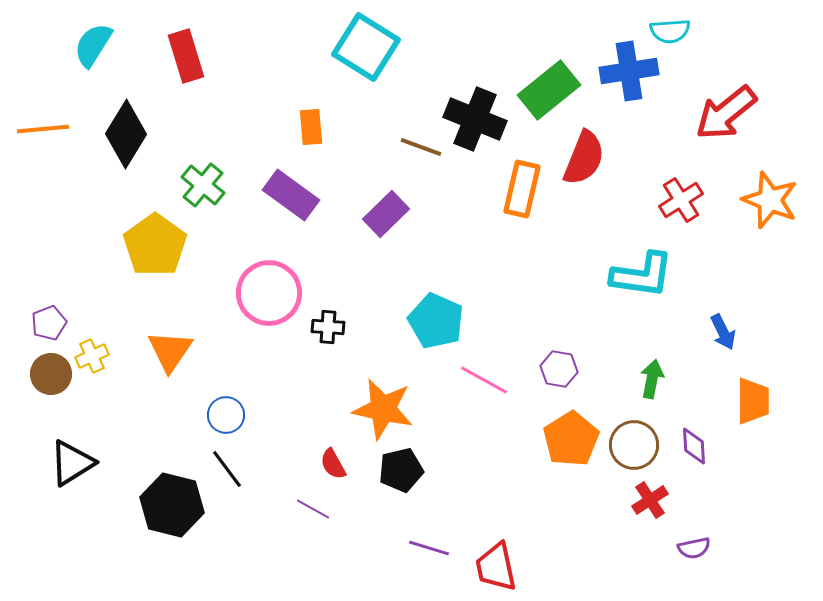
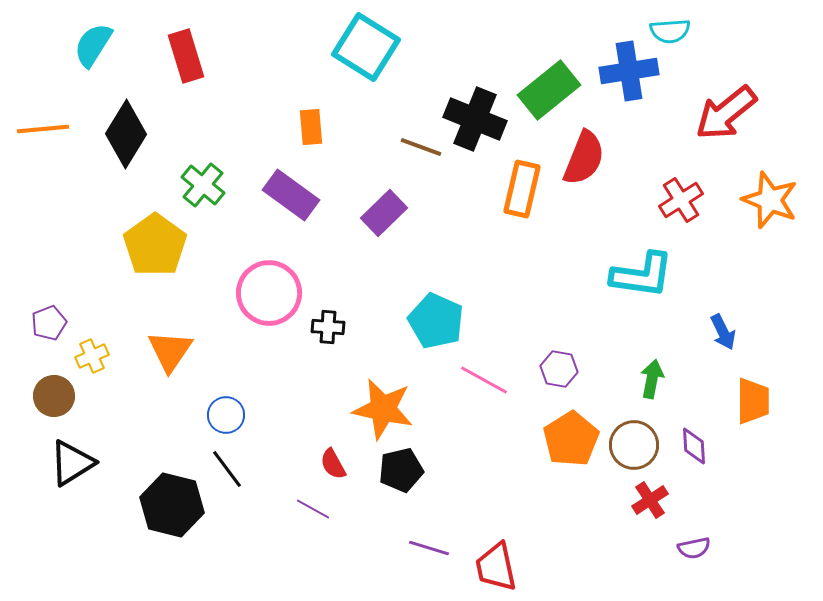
purple rectangle at (386, 214): moved 2 px left, 1 px up
brown circle at (51, 374): moved 3 px right, 22 px down
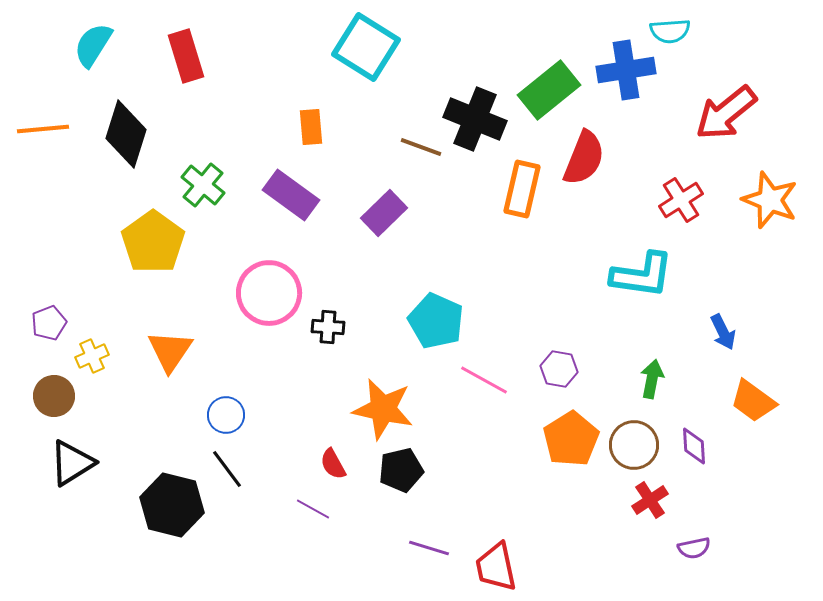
blue cross at (629, 71): moved 3 px left, 1 px up
black diamond at (126, 134): rotated 14 degrees counterclockwise
yellow pentagon at (155, 245): moved 2 px left, 3 px up
orange trapezoid at (753, 401): rotated 126 degrees clockwise
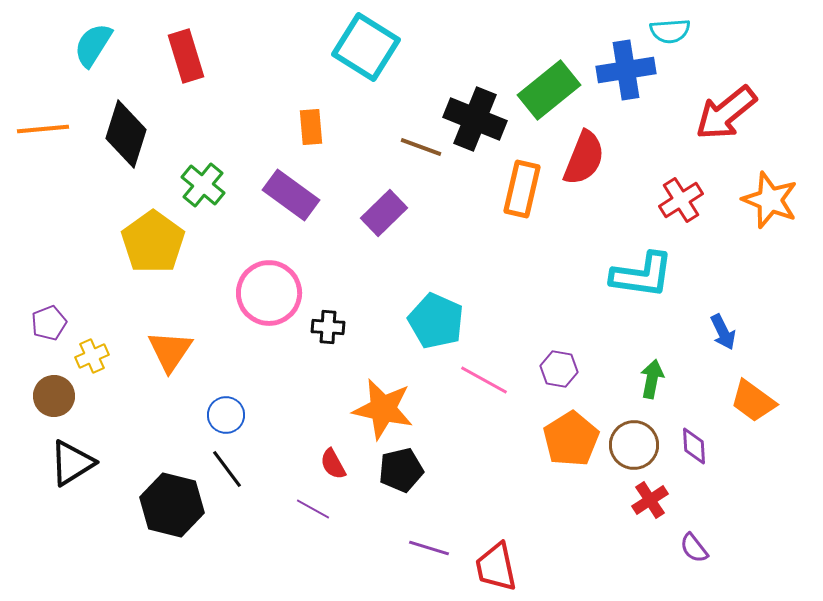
purple semicircle at (694, 548): rotated 64 degrees clockwise
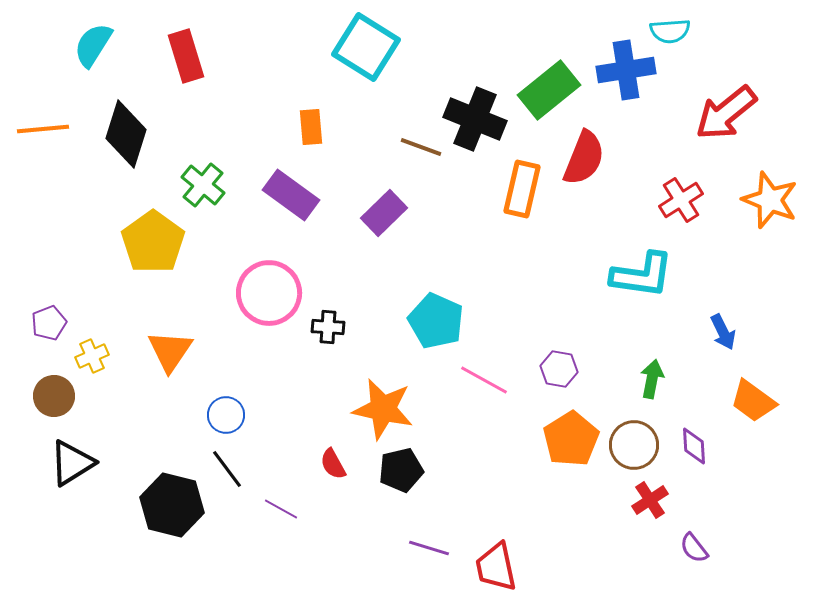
purple line at (313, 509): moved 32 px left
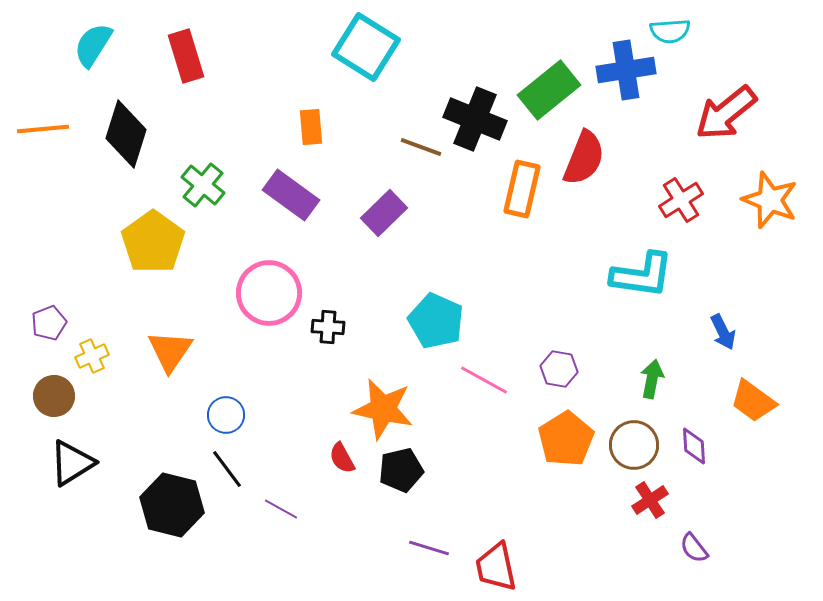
orange pentagon at (571, 439): moved 5 px left
red semicircle at (333, 464): moved 9 px right, 6 px up
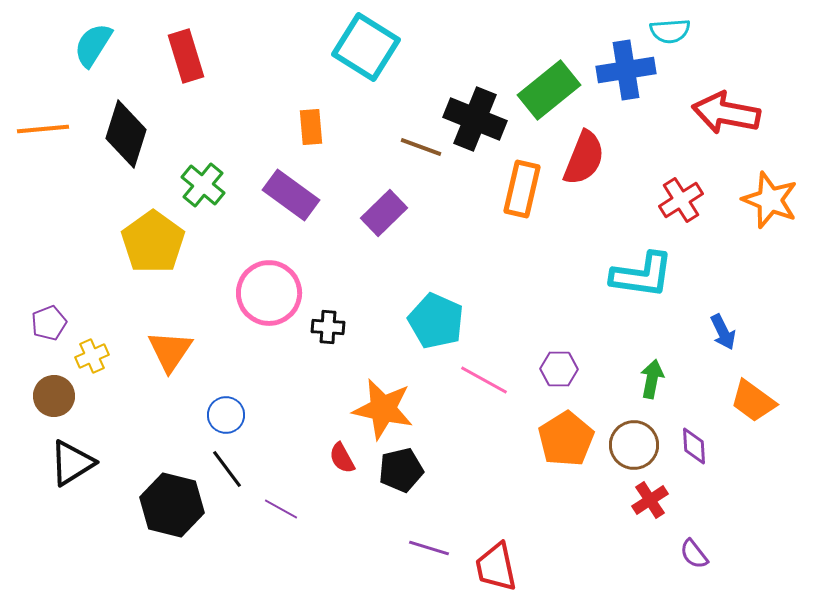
red arrow at (726, 113): rotated 50 degrees clockwise
purple hexagon at (559, 369): rotated 9 degrees counterclockwise
purple semicircle at (694, 548): moved 6 px down
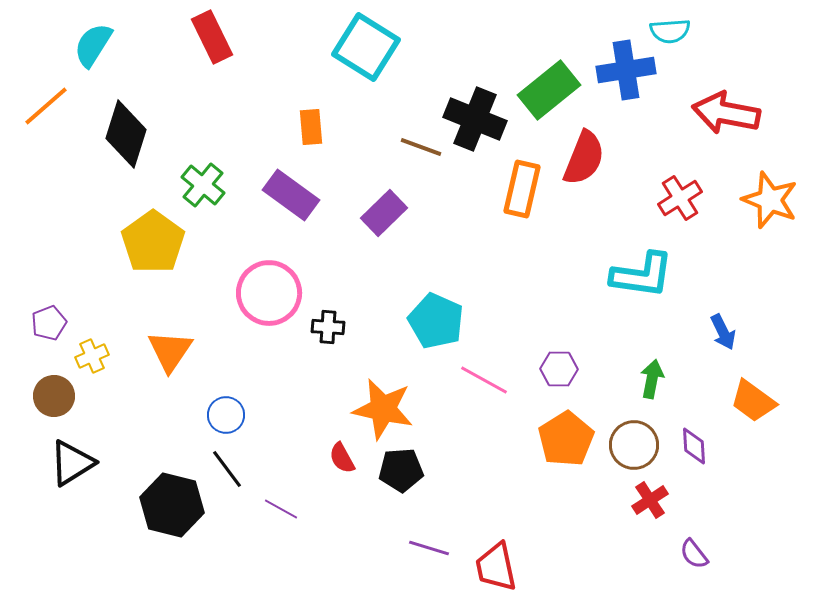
red rectangle at (186, 56): moved 26 px right, 19 px up; rotated 9 degrees counterclockwise
orange line at (43, 129): moved 3 px right, 23 px up; rotated 36 degrees counterclockwise
red cross at (681, 200): moved 1 px left, 2 px up
black pentagon at (401, 470): rotated 9 degrees clockwise
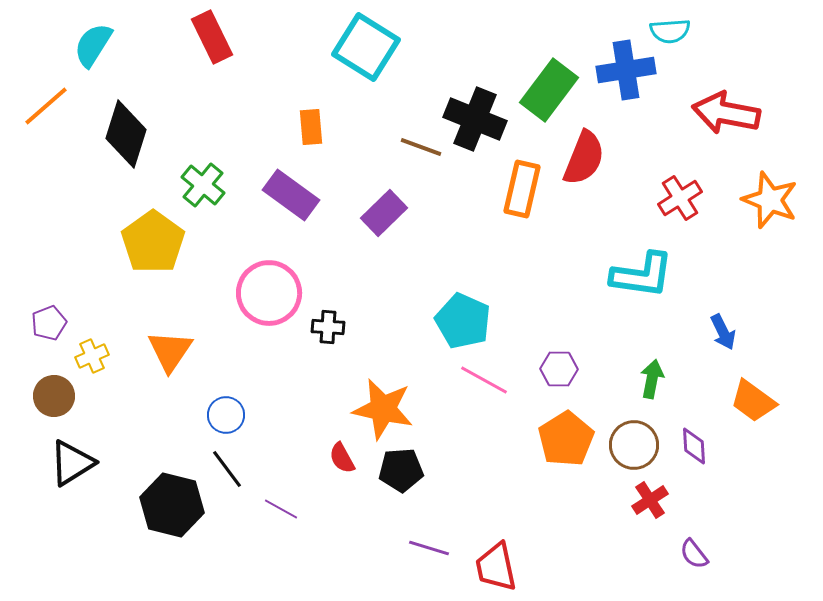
green rectangle at (549, 90): rotated 14 degrees counterclockwise
cyan pentagon at (436, 321): moved 27 px right
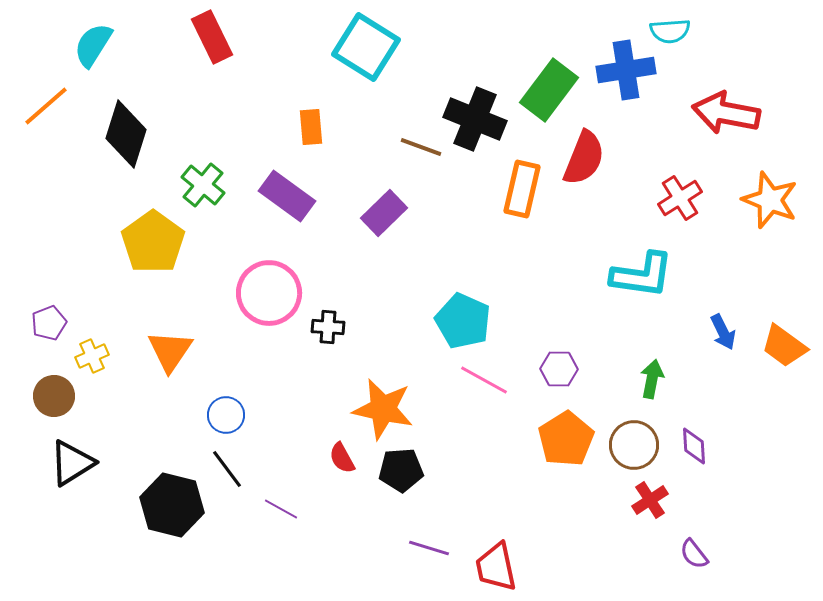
purple rectangle at (291, 195): moved 4 px left, 1 px down
orange trapezoid at (753, 401): moved 31 px right, 55 px up
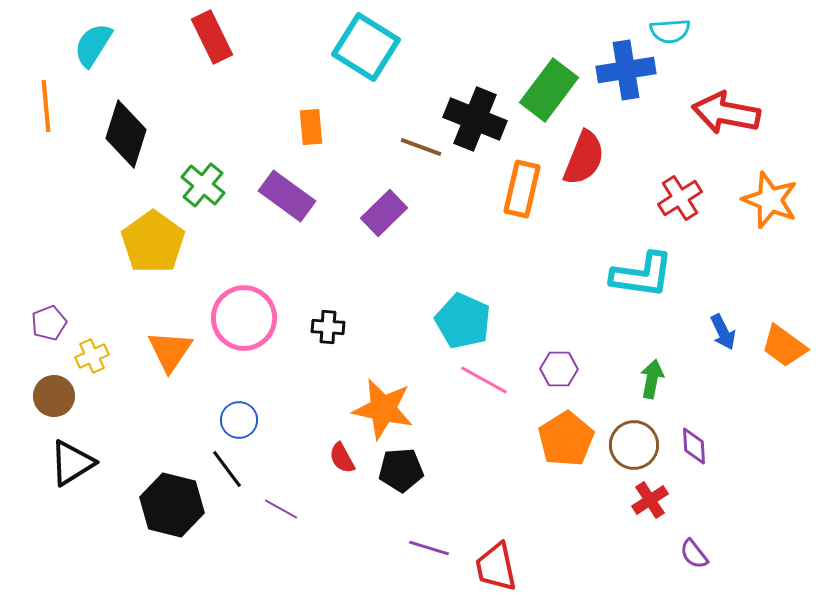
orange line at (46, 106): rotated 54 degrees counterclockwise
pink circle at (269, 293): moved 25 px left, 25 px down
blue circle at (226, 415): moved 13 px right, 5 px down
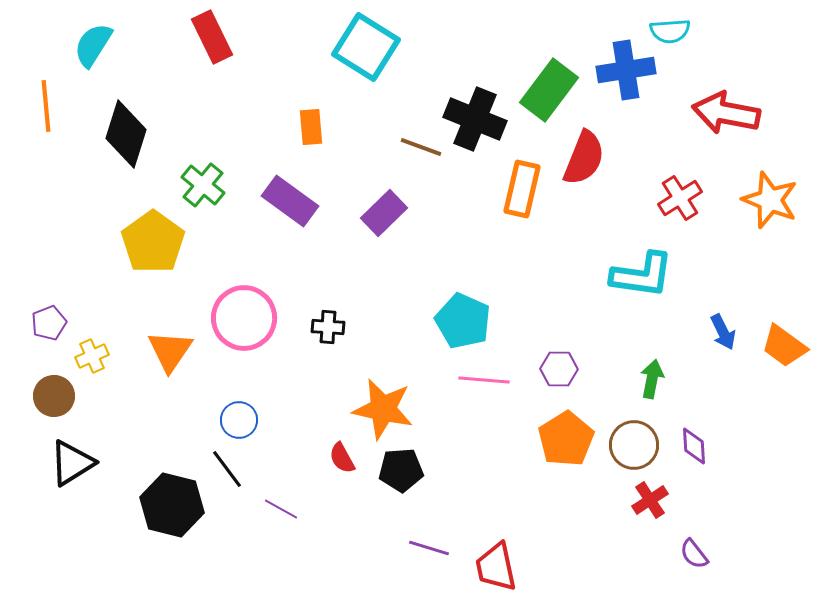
purple rectangle at (287, 196): moved 3 px right, 5 px down
pink line at (484, 380): rotated 24 degrees counterclockwise
